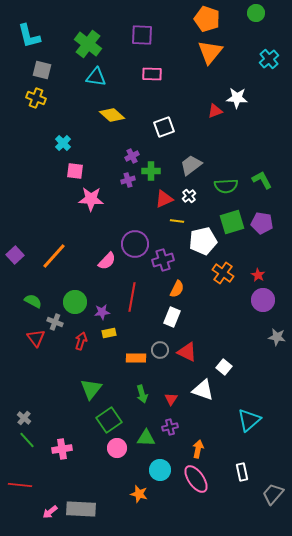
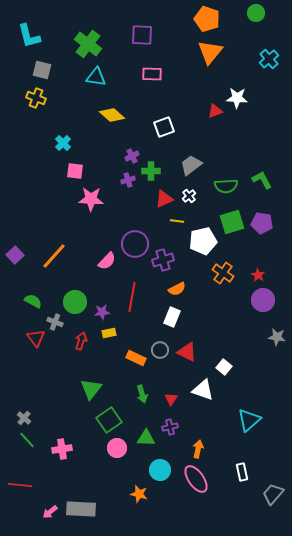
orange semicircle at (177, 289): rotated 36 degrees clockwise
orange rectangle at (136, 358): rotated 24 degrees clockwise
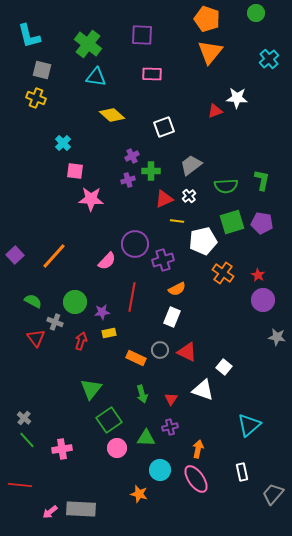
green L-shape at (262, 180): rotated 40 degrees clockwise
cyan triangle at (249, 420): moved 5 px down
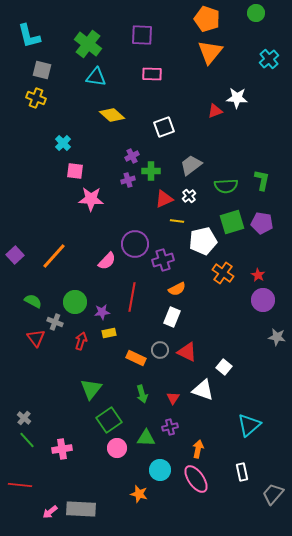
red triangle at (171, 399): moved 2 px right, 1 px up
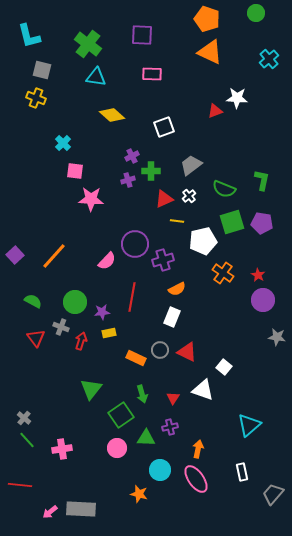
orange triangle at (210, 52): rotated 44 degrees counterclockwise
green semicircle at (226, 186): moved 2 px left, 3 px down; rotated 25 degrees clockwise
gray cross at (55, 322): moved 6 px right, 5 px down
green square at (109, 420): moved 12 px right, 5 px up
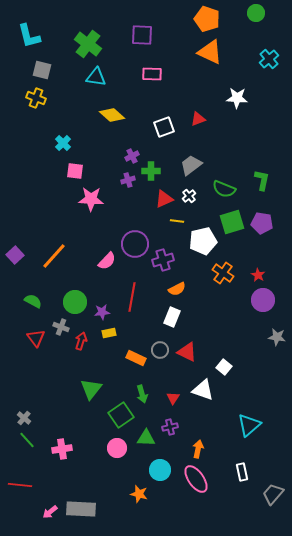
red triangle at (215, 111): moved 17 px left, 8 px down
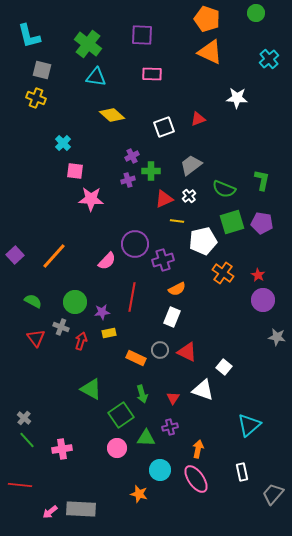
green triangle at (91, 389): rotated 40 degrees counterclockwise
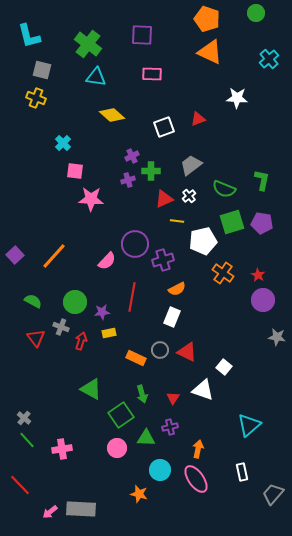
red line at (20, 485): rotated 40 degrees clockwise
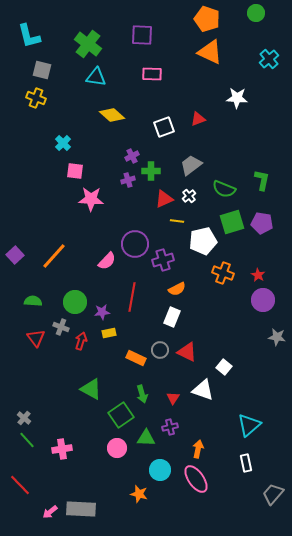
orange cross at (223, 273): rotated 15 degrees counterclockwise
green semicircle at (33, 301): rotated 24 degrees counterclockwise
white rectangle at (242, 472): moved 4 px right, 9 px up
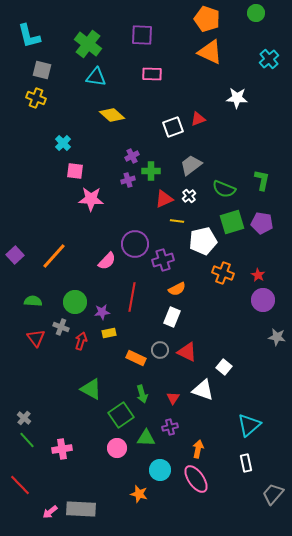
white square at (164, 127): moved 9 px right
